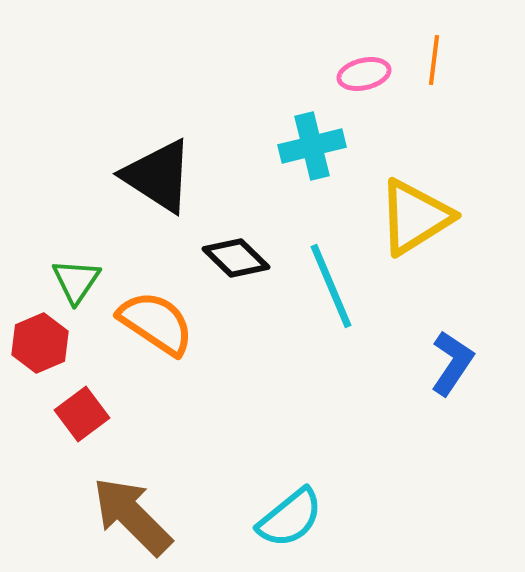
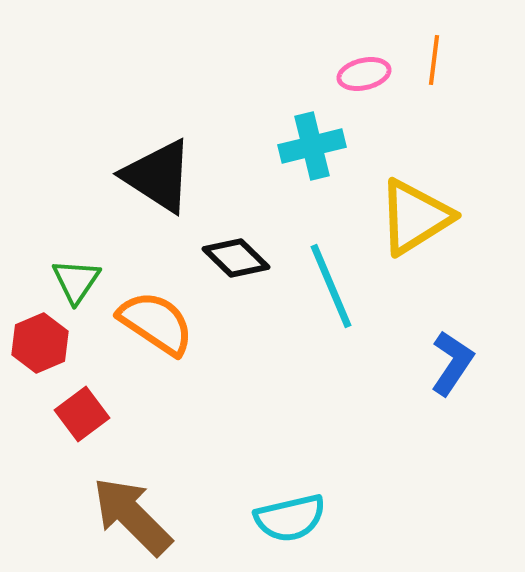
cyan semicircle: rotated 26 degrees clockwise
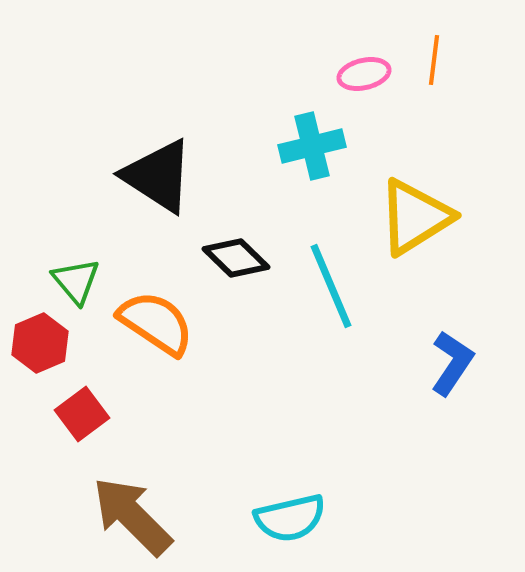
green triangle: rotated 14 degrees counterclockwise
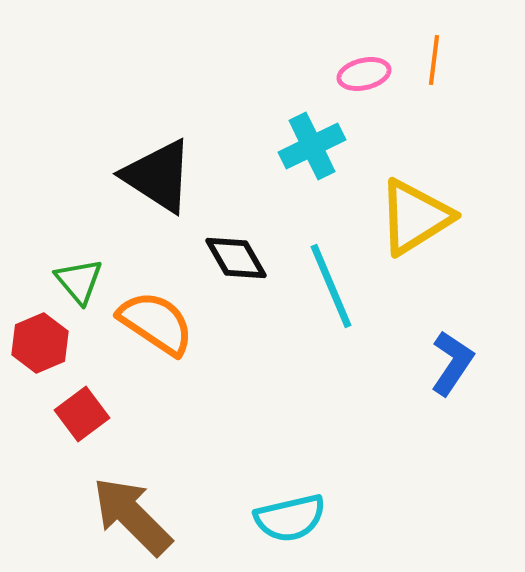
cyan cross: rotated 12 degrees counterclockwise
black diamond: rotated 16 degrees clockwise
green triangle: moved 3 px right
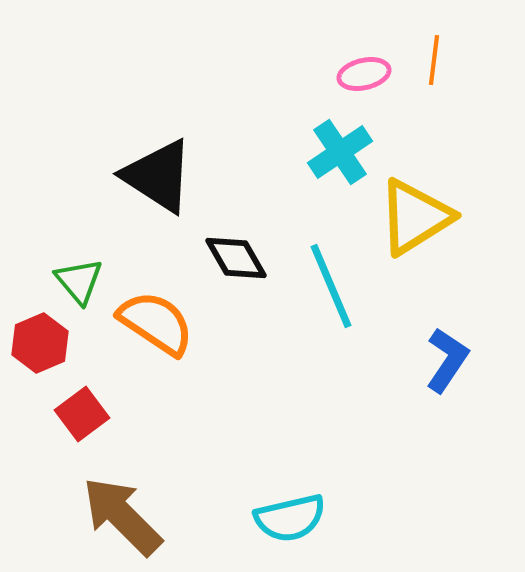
cyan cross: moved 28 px right, 6 px down; rotated 8 degrees counterclockwise
blue L-shape: moved 5 px left, 3 px up
brown arrow: moved 10 px left
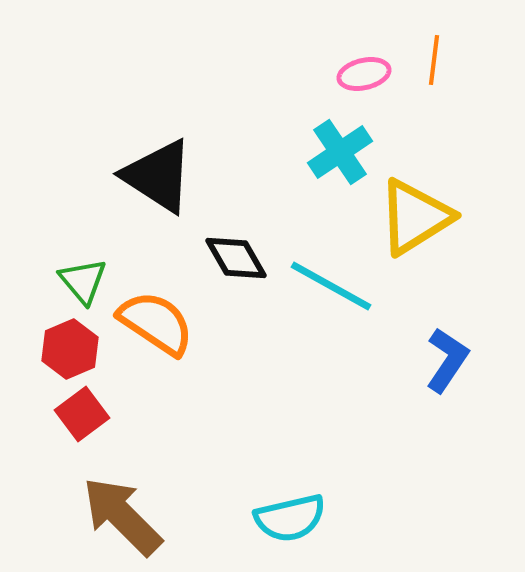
green triangle: moved 4 px right
cyan line: rotated 38 degrees counterclockwise
red hexagon: moved 30 px right, 6 px down
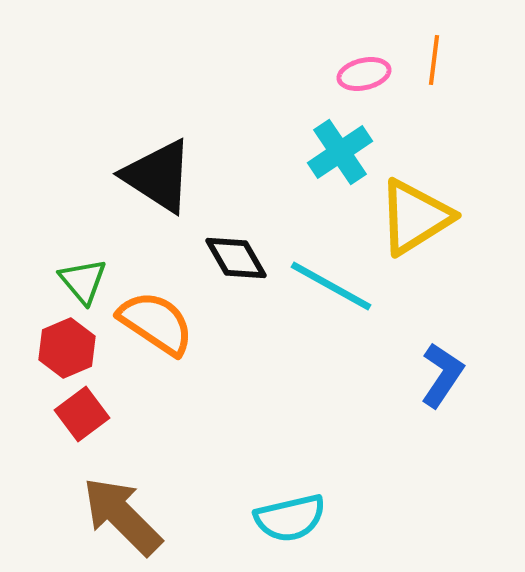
red hexagon: moved 3 px left, 1 px up
blue L-shape: moved 5 px left, 15 px down
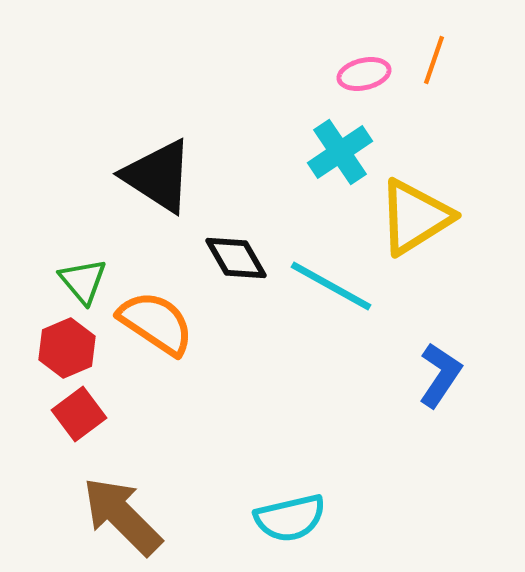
orange line: rotated 12 degrees clockwise
blue L-shape: moved 2 px left
red square: moved 3 px left
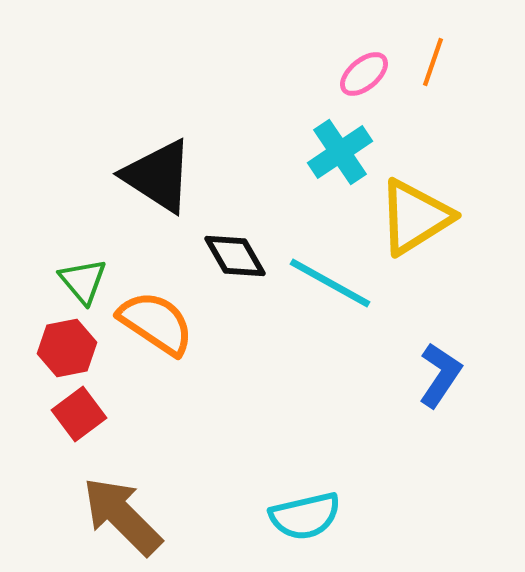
orange line: moved 1 px left, 2 px down
pink ellipse: rotated 27 degrees counterclockwise
black diamond: moved 1 px left, 2 px up
cyan line: moved 1 px left, 3 px up
red hexagon: rotated 12 degrees clockwise
cyan semicircle: moved 15 px right, 2 px up
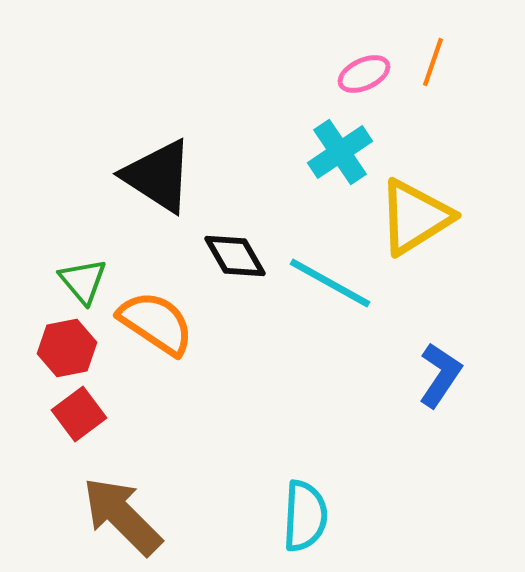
pink ellipse: rotated 15 degrees clockwise
cyan semicircle: rotated 74 degrees counterclockwise
